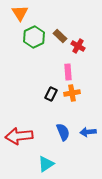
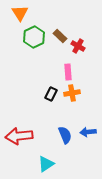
blue semicircle: moved 2 px right, 3 px down
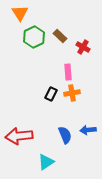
red cross: moved 5 px right, 1 px down
blue arrow: moved 2 px up
cyan triangle: moved 2 px up
